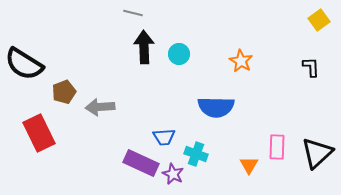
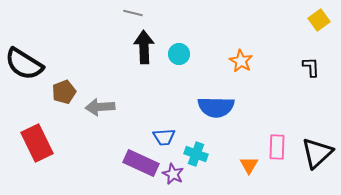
red rectangle: moved 2 px left, 10 px down
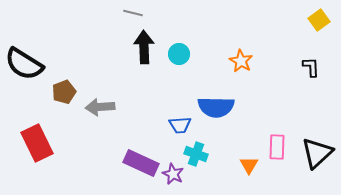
blue trapezoid: moved 16 px right, 12 px up
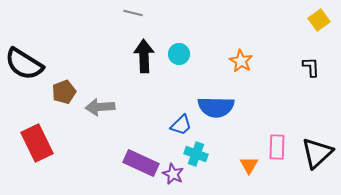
black arrow: moved 9 px down
blue trapezoid: moved 1 px right; rotated 40 degrees counterclockwise
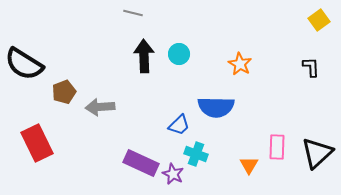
orange star: moved 1 px left, 3 px down
blue trapezoid: moved 2 px left
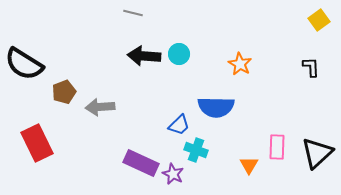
black arrow: rotated 84 degrees counterclockwise
cyan cross: moved 4 px up
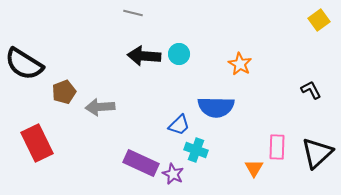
black L-shape: moved 23 px down; rotated 25 degrees counterclockwise
orange triangle: moved 5 px right, 3 px down
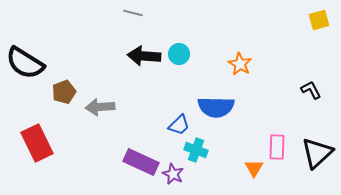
yellow square: rotated 20 degrees clockwise
black semicircle: moved 1 px right, 1 px up
purple rectangle: moved 1 px up
